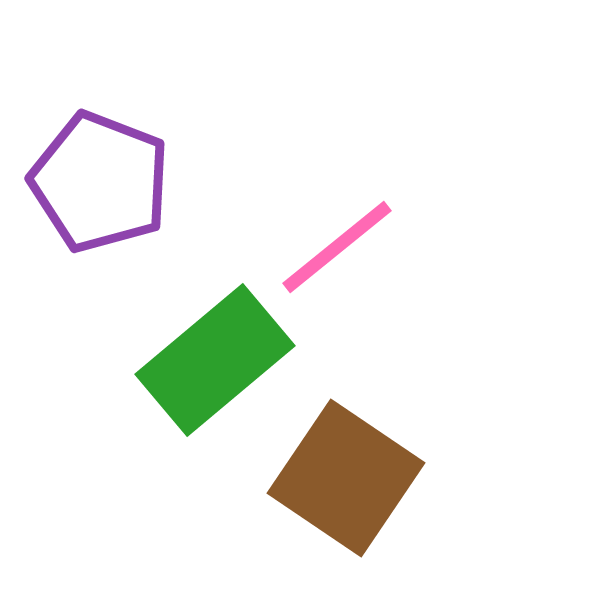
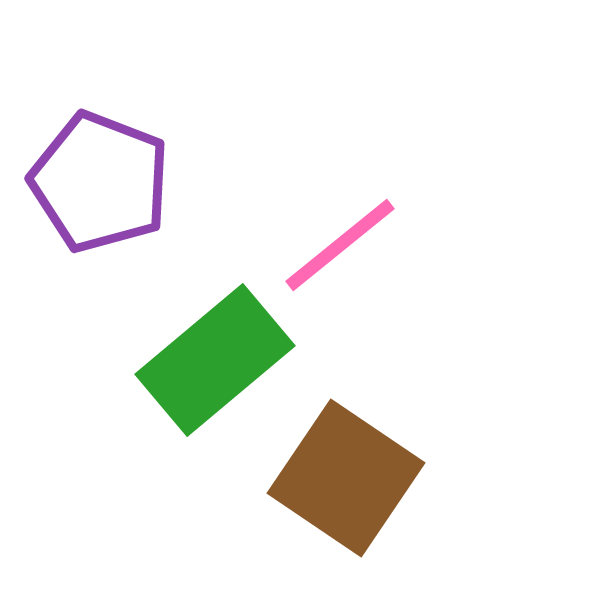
pink line: moved 3 px right, 2 px up
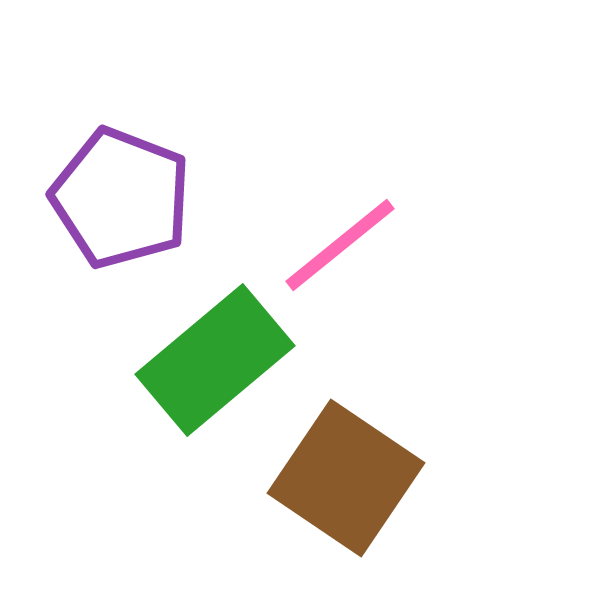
purple pentagon: moved 21 px right, 16 px down
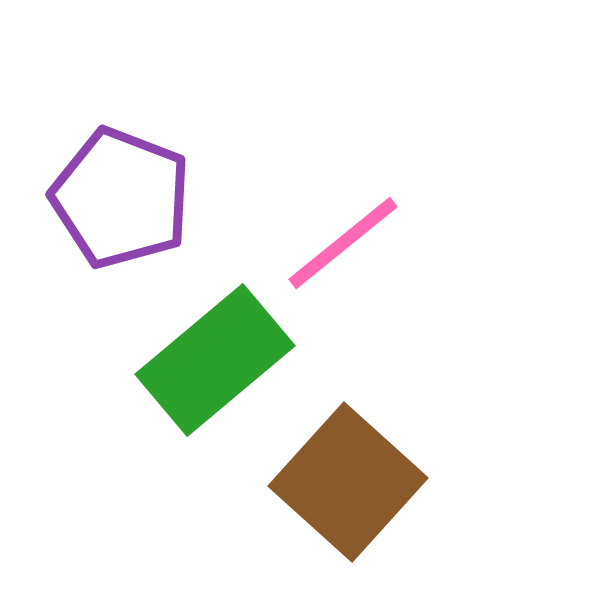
pink line: moved 3 px right, 2 px up
brown square: moved 2 px right, 4 px down; rotated 8 degrees clockwise
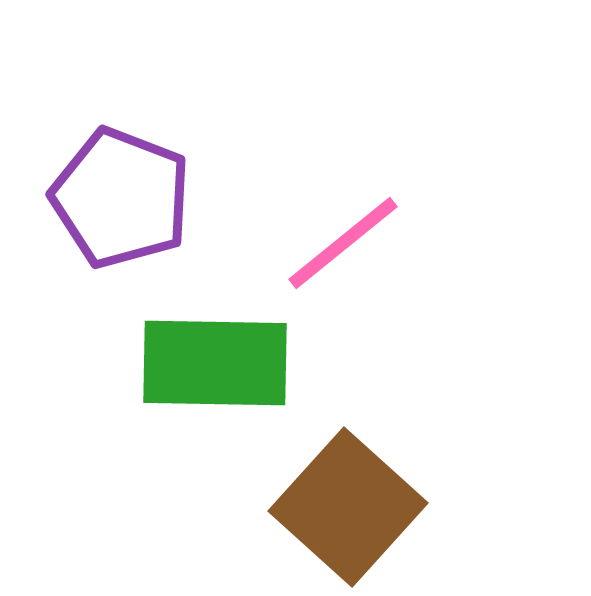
green rectangle: moved 3 px down; rotated 41 degrees clockwise
brown square: moved 25 px down
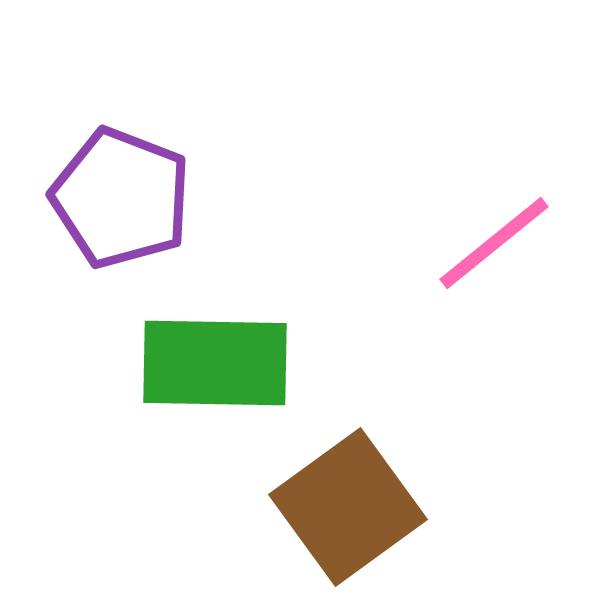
pink line: moved 151 px right
brown square: rotated 12 degrees clockwise
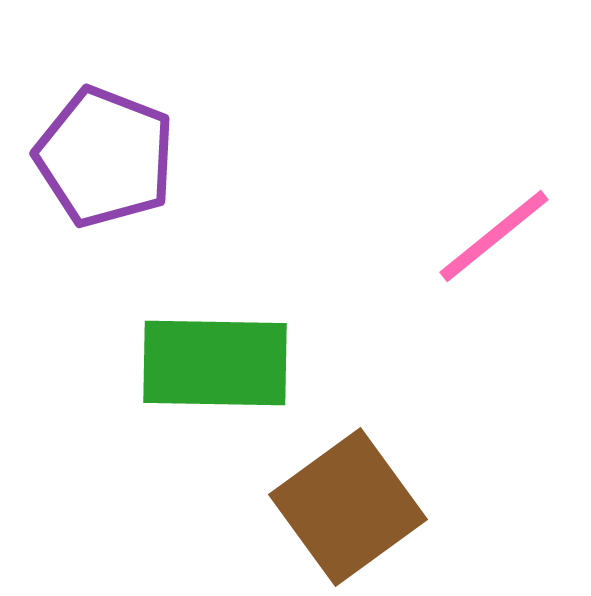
purple pentagon: moved 16 px left, 41 px up
pink line: moved 7 px up
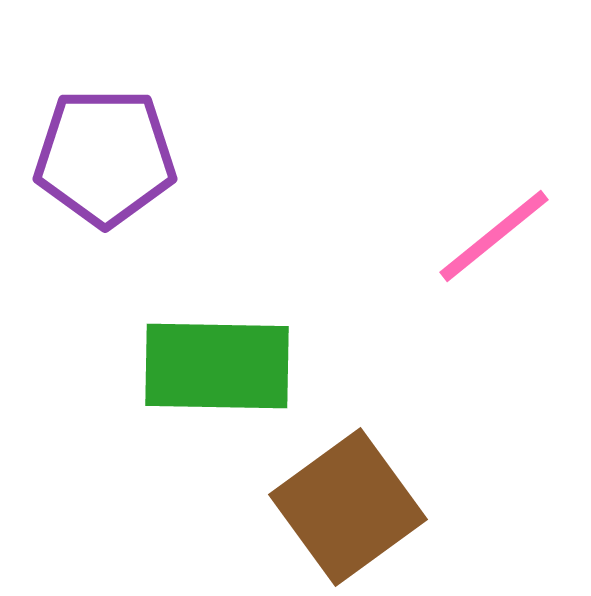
purple pentagon: rotated 21 degrees counterclockwise
green rectangle: moved 2 px right, 3 px down
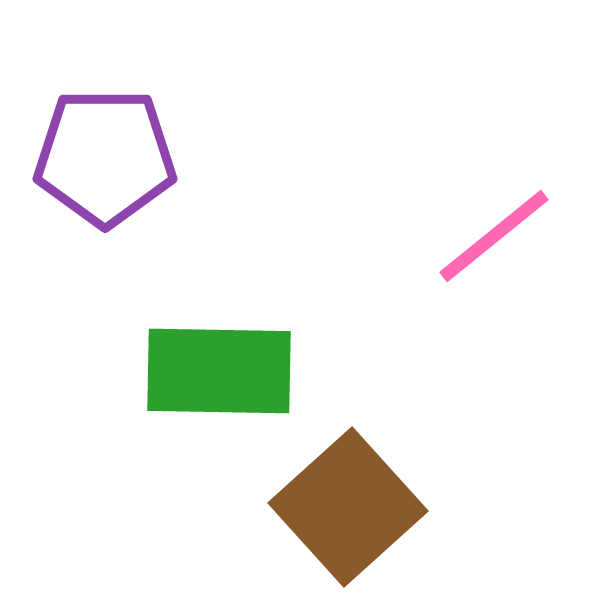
green rectangle: moved 2 px right, 5 px down
brown square: rotated 6 degrees counterclockwise
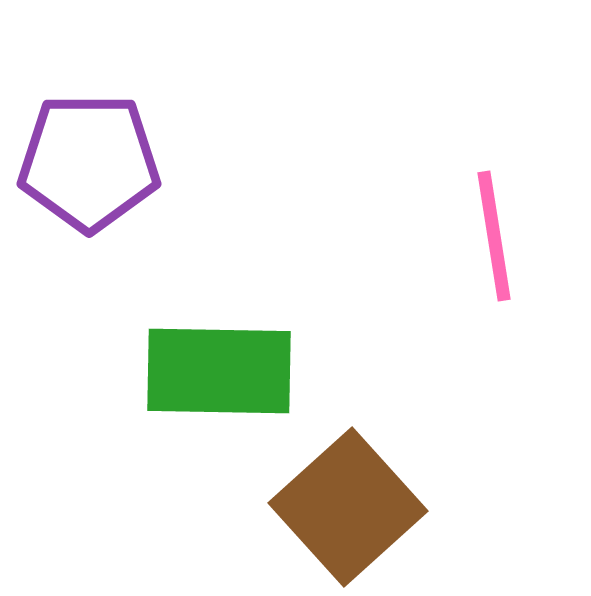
purple pentagon: moved 16 px left, 5 px down
pink line: rotated 60 degrees counterclockwise
